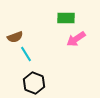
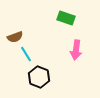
green rectangle: rotated 18 degrees clockwise
pink arrow: moved 11 px down; rotated 48 degrees counterclockwise
black hexagon: moved 5 px right, 6 px up
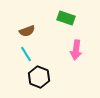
brown semicircle: moved 12 px right, 6 px up
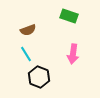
green rectangle: moved 3 px right, 2 px up
brown semicircle: moved 1 px right, 1 px up
pink arrow: moved 3 px left, 4 px down
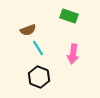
cyan line: moved 12 px right, 6 px up
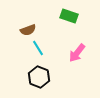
pink arrow: moved 4 px right, 1 px up; rotated 30 degrees clockwise
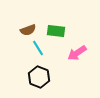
green rectangle: moved 13 px left, 15 px down; rotated 12 degrees counterclockwise
pink arrow: rotated 18 degrees clockwise
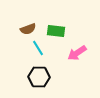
brown semicircle: moved 1 px up
black hexagon: rotated 20 degrees counterclockwise
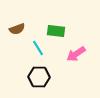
brown semicircle: moved 11 px left
pink arrow: moved 1 px left, 1 px down
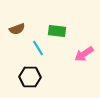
green rectangle: moved 1 px right
pink arrow: moved 8 px right
black hexagon: moved 9 px left
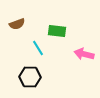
brown semicircle: moved 5 px up
pink arrow: rotated 48 degrees clockwise
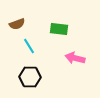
green rectangle: moved 2 px right, 2 px up
cyan line: moved 9 px left, 2 px up
pink arrow: moved 9 px left, 4 px down
